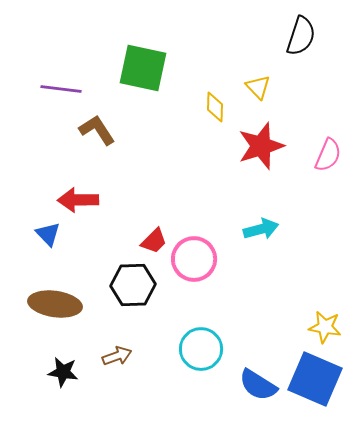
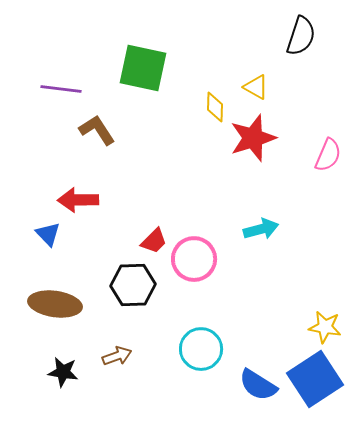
yellow triangle: moved 2 px left; rotated 16 degrees counterclockwise
red star: moved 8 px left, 8 px up
blue square: rotated 34 degrees clockwise
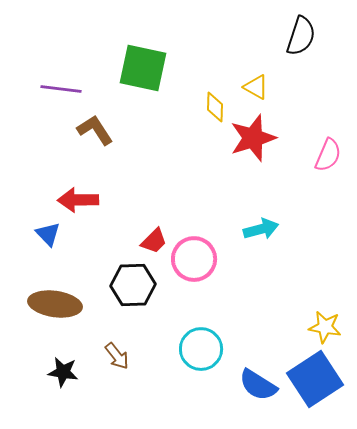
brown L-shape: moved 2 px left
brown arrow: rotated 72 degrees clockwise
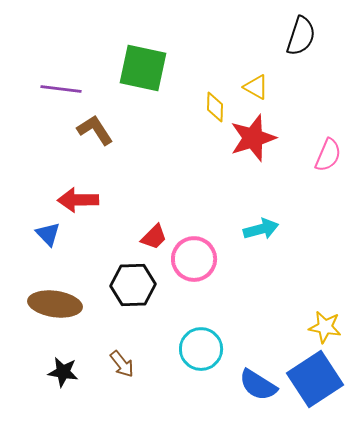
red trapezoid: moved 4 px up
brown arrow: moved 5 px right, 8 px down
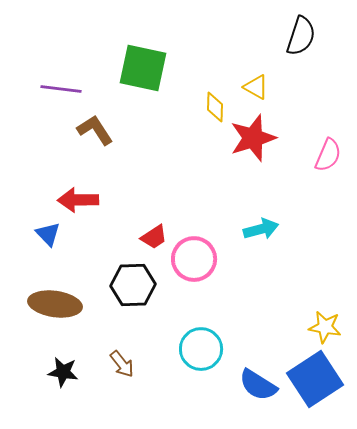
red trapezoid: rotated 12 degrees clockwise
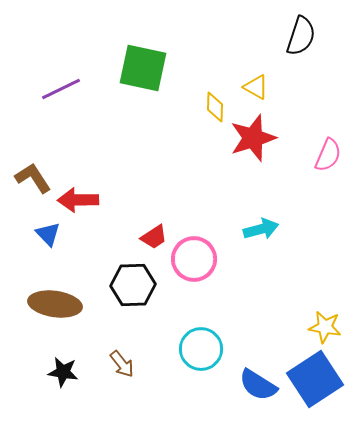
purple line: rotated 33 degrees counterclockwise
brown L-shape: moved 62 px left, 48 px down
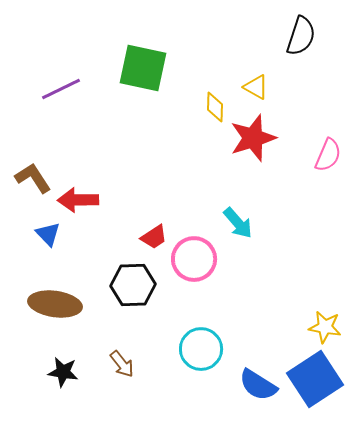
cyan arrow: moved 23 px left, 6 px up; rotated 64 degrees clockwise
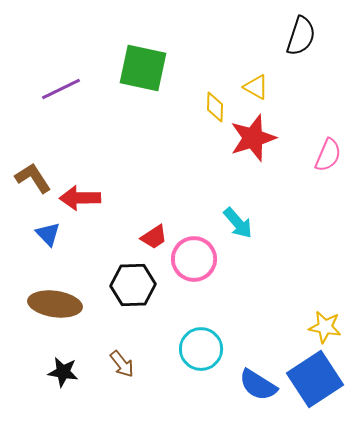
red arrow: moved 2 px right, 2 px up
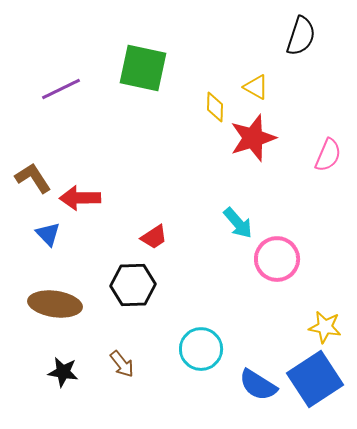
pink circle: moved 83 px right
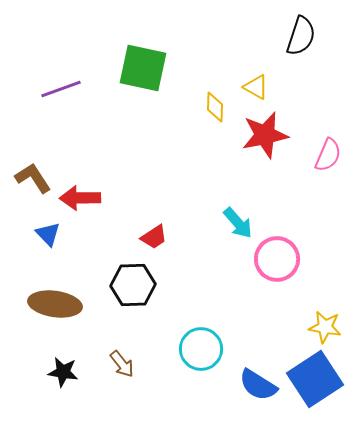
purple line: rotated 6 degrees clockwise
red star: moved 12 px right, 3 px up; rotated 6 degrees clockwise
